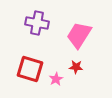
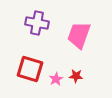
pink trapezoid: rotated 12 degrees counterclockwise
red star: moved 9 px down
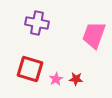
pink trapezoid: moved 15 px right
red star: moved 3 px down
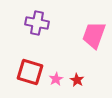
red square: moved 3 px down
red star: moved 1 px right, 1 px down; rotated 24 degrees clockwise
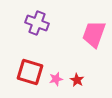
purple cross: rotated 10 degrees clockwise
pink trapezoid: moved 1 px up
pink star: rotated 16 degrees clockwise
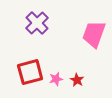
purple cross: rotated 25 degrees clockwise
red square: rotated 32 degrees counterclockwise
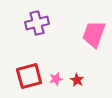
purple cross: rotated 30 degrees clockwise
red square: moved 1 px left, 4 px down
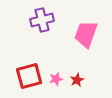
purple cross: moved 5 px right, 3 px up
pink trapezoid: moved 8 px left
red star: rotated 16 degrees clockwise
